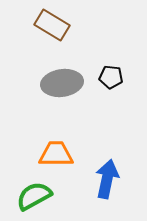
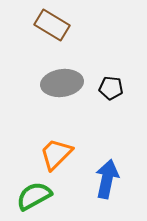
black pentagon: moved 11 px down
orange trapezoid: rotated 45 degrees counterclockwise
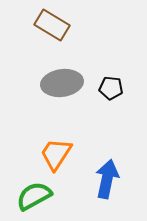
orange trapezoid: rotated 12 degrees counterclockwise
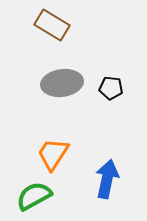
orange trapezoid: moved 3 px left
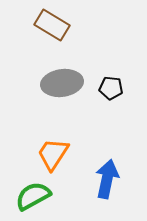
green semicircle: moved 1 px left
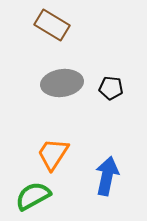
blue arrow: moved 3 px up
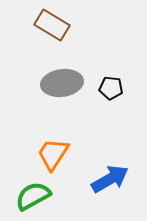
blue arrow: moved 3 px right, 3 px down; rotated 48 degrees clockwise
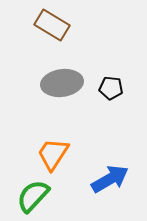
green semicircle: rotated 18 degrees counterclockwise
